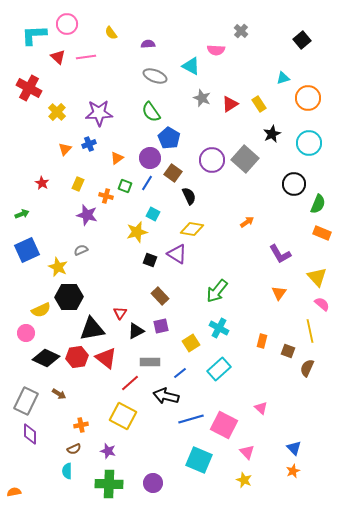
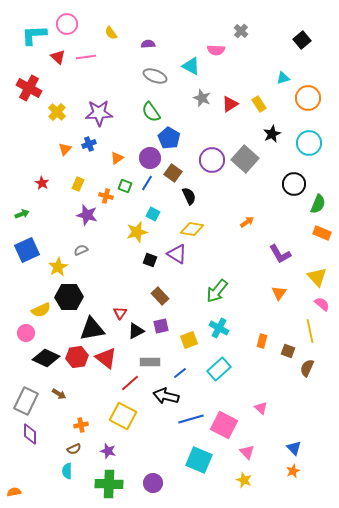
yellow star at (58, 267): rotated 18 degrees clockwise
yellow square at (191, 343): moved 2 px left, 3 px up; rotated 12 degrees clockwise
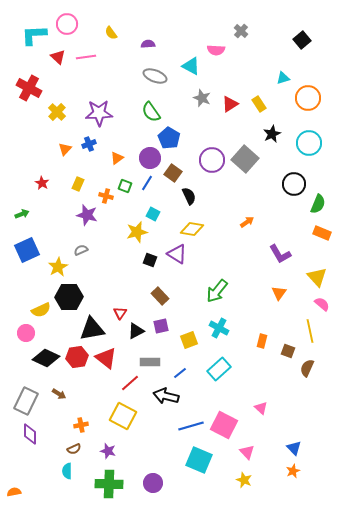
blue line at (191, 419): moved 7 px down
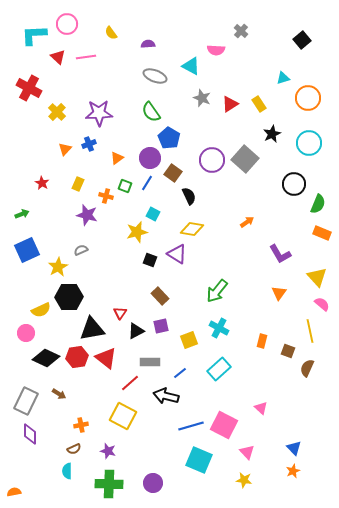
yellow star at (244, 480): rotated 14 degrees counterclockwise
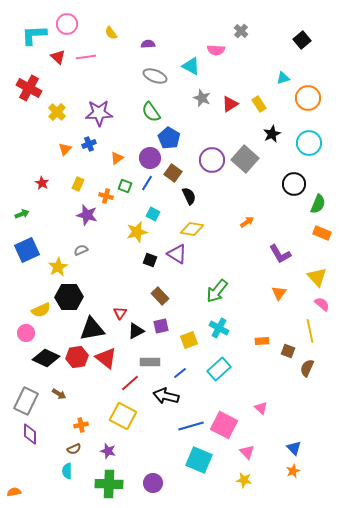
orange rectangle at (262, 341): rotated 72 degrees clockwise
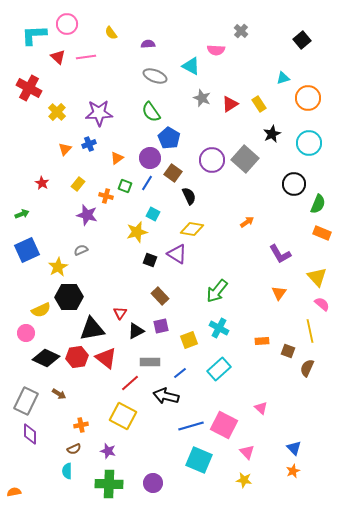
yellow rectangle at (78, 184): rotated 16 degrees clockwise
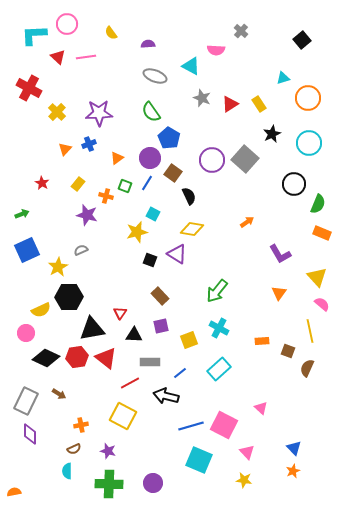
black triangle at (136, 331): moved 2 px left, 4 px down; rotated 30 degrees clockwise
red line at (130, 383): rotated 12 degrees clockwise
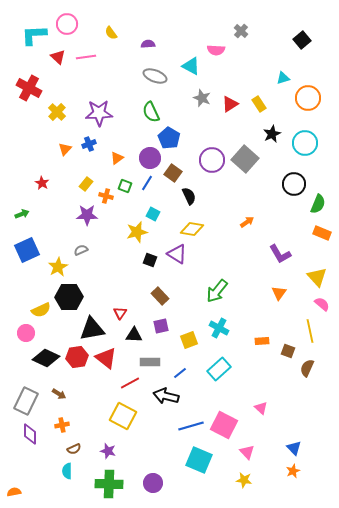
green semicircle at (151, 112): rotated 10 degrees clockwise
cyan circle at (309, 143): moved 4 px left
yellow rectangle at (78, 184): moved 8 px right
purple star at (87, 215): rotated 15 degrees counterclockwise
orange cross at (81, 425): moved 19 px left
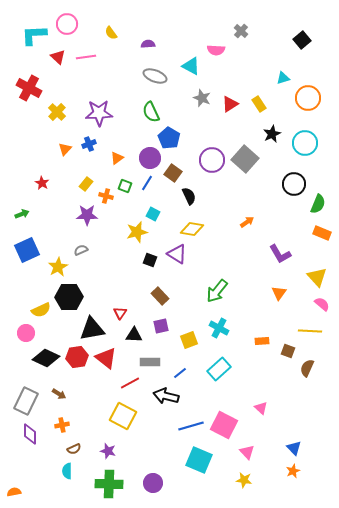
yellow line at (310, 331): rotated 75 degrees counterclockwise
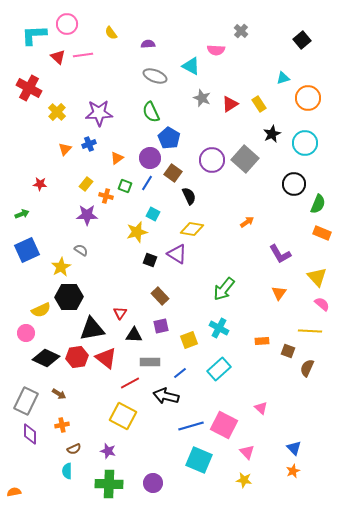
pink line at (86, 57): moved 3 px left, 2 px up
red star at (42, 183): moved 2 px left, 1 px down; rotated 24 degrees counterclockwise
gray semicircle at (81, 250): rotated 56 degrees clockwise
yellow star at (58, 267): moved 3 px right
green arrow at (217, 291): moved 7 px right, 2 px up
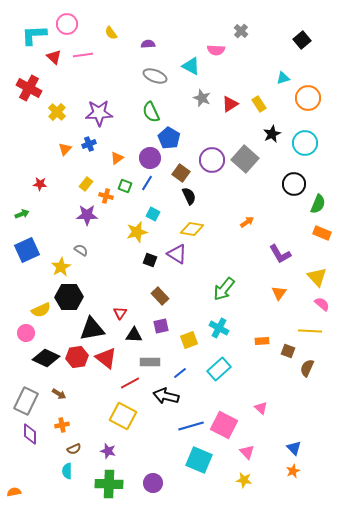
red triangle at (58, 57): moved 4 px left
brown square at (173, 173): moved 8 px right
